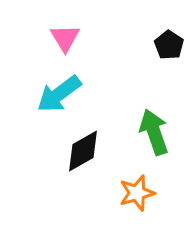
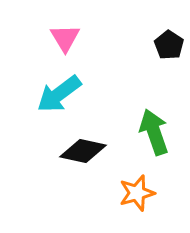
black diamond: rotated 42 degrees clockwise
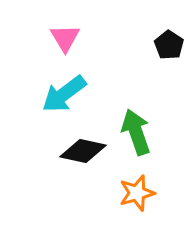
cyan arrow: moved 5 px right
green arrow: moved 18 px left
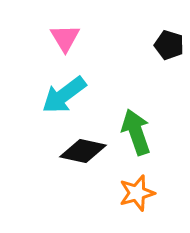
black pentagon: rotated 16 degrees counterclockwise
cyan arrow: moved 1 px down
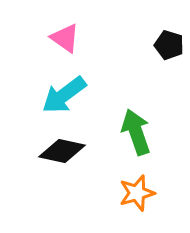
pink triangle: rotated 24 degrees counterclockwise
black diamond: moved 21 px left
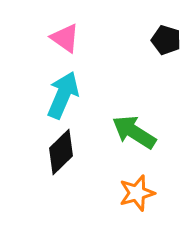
black pentagon: moved 3 px left, 5 px up
cyan arrow: moved 1 px left; rotated 150 degrees clockwise
green arrow: moved 2 px left; rotated 39 degrees counterclockwise
black diamond: moved 1 px left, 1 px down; rotated 57 degrees counterclockwise
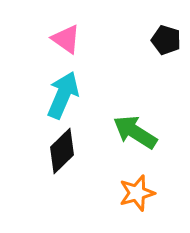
pink triangle: moved 1 px right, 1 px down
green arrow: moved 1 px right
black diamond: moved 1 px right, 1 px up
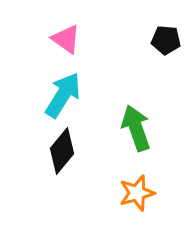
black pentagon: rotated 12 degrees counterclockwise
cyan arrow: rotated 9 degrees clockwise
green arrow: moved 1 px right, 4 px up; rotated 39 degrees clockwise
black diamond: rotated 6 degrees counterclockwise
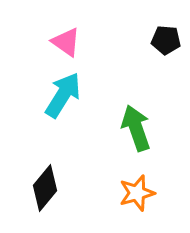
pink triangle: moved 3 px down
black diamond: moved 17 px left, 37 px down
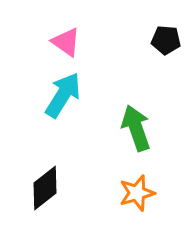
black diamond: rotated 12 degrees clockwise
